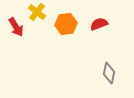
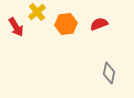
yellow cross: rotated 12 degrees clockwise
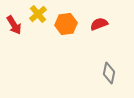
yellow cross: moved 1 px right, 2 px down
red arrow: moved 2 px left, 2 px up
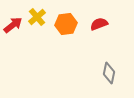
yellow cross: moved 1 px left, 3 px down
red arrow: moved 1 px left; rotated 96 degrees counterclockwise
